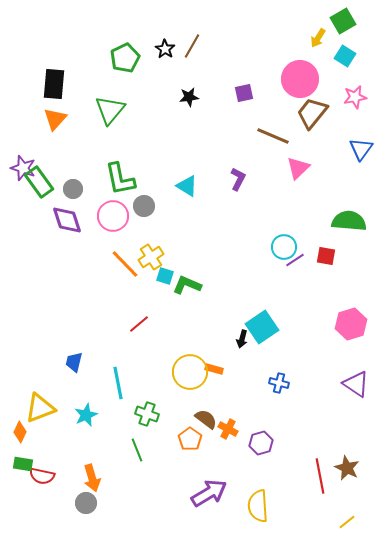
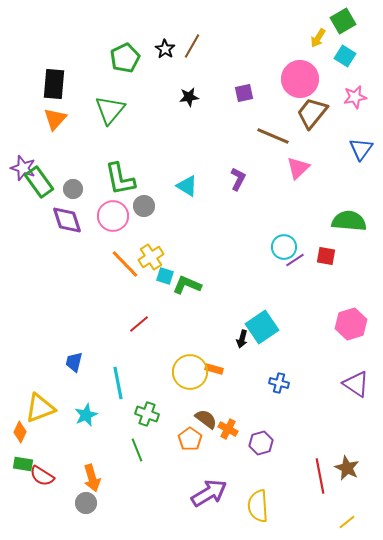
red semicircle at (42, 476): rotated 20 degrees clockwise
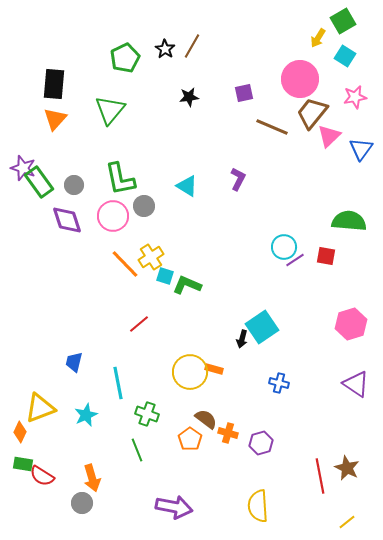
brown line at (273, 136): moved 1 px left, 9 px up
pink triangle at (298, 168): moved 31 px right, 32 px up
gray circle at (73, 189): moved 1 px right, 4 px up
orange cross at (228, 429): moved 4 px down; rotated 12 degrees counterclockwise
purple arrow at (209, 493): moved 35 px left, 14 px down; rotated 42 degrees clockwise
gray circle at (86, 503): moved 4 px left
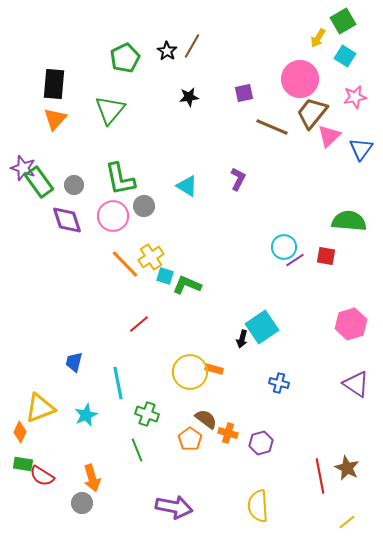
black star at (165, 49): moved 2 px right, 2 px down
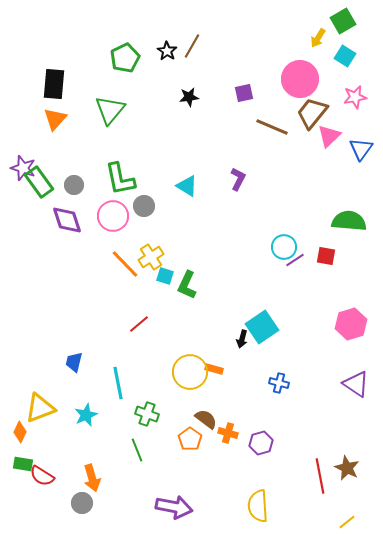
green L-shape at (187, 285): rotated 88 degrees counterclockwise
